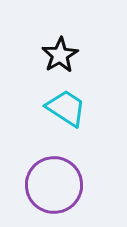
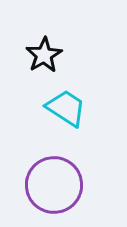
black star: moved 16 px left
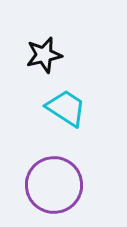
black star: rotated 18 degrees clockwise
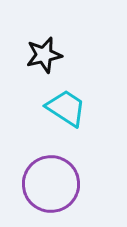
purple circle: moved 3 px left, 1 px up
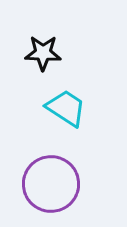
black star: moved 1 px left, 2 px up; rotated 15 degrees clockwise
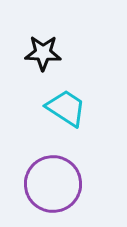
purple circle: moved 2 px right
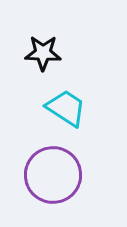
purple circle: moved 9 px up
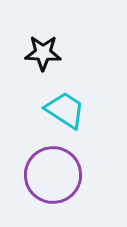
cyan trapezoid: moved 1 px left, 2 px down
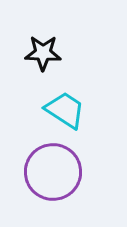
purple circle: moved 3 px up
